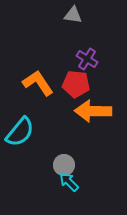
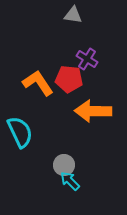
red pentagon: moved 7 px left, 5 px up
cyan semicircle: rotated 64 degrees counterclockwise
cyan arrow: moved 1 px right, 1 px up
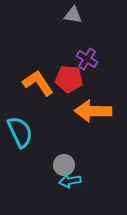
cyan arrow: rotated 55 degrees counterclockwise
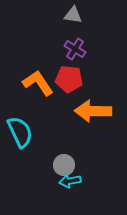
purple cross: moved 12 px left, 10 px up
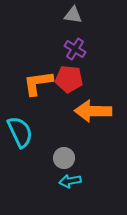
orange L-shape: rotated 64 degrees counterclockwise
gray circle: moved 7 px up
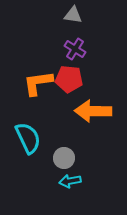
cyan semicircle: moved 8 px right, 6 px down
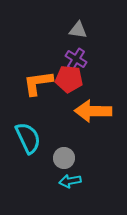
gray triangle: moved 5 px right, 15 px down
purple cross: moved 1 px right, 10 px down
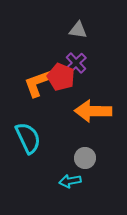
purple cross: moved 4 px down; rotated 15 degrees clockwise
red pentagon: moved 8 px left, 2 px up; rotated 16 degrees clockwise
orange L-shape: rotated 12 degrees counterclockwise
gray circle: moved 21 px right
